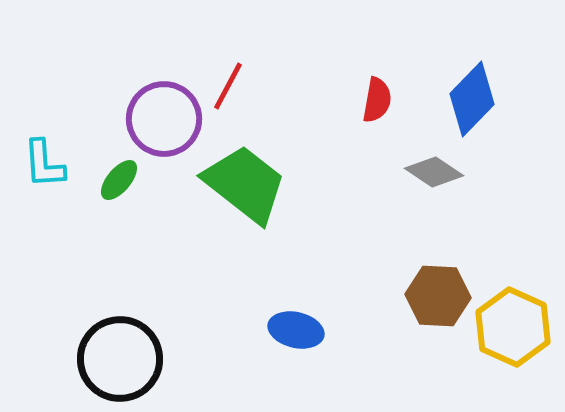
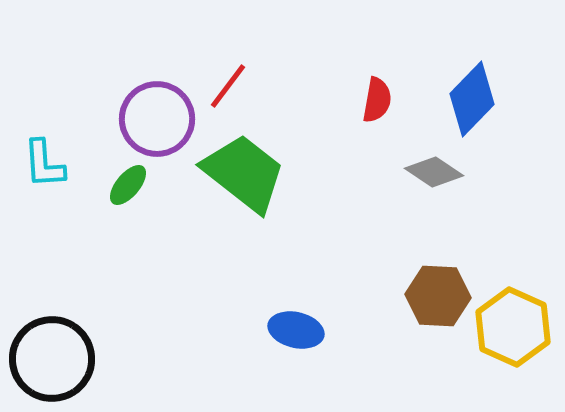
red line: rotated 9 degrees clockwise
purple circle: moved 7 px left
green ellipse: moved 9 px right, 5 px down
green trapezoid: moved 1 px left, 11 px up
black circle: moved 68 px left
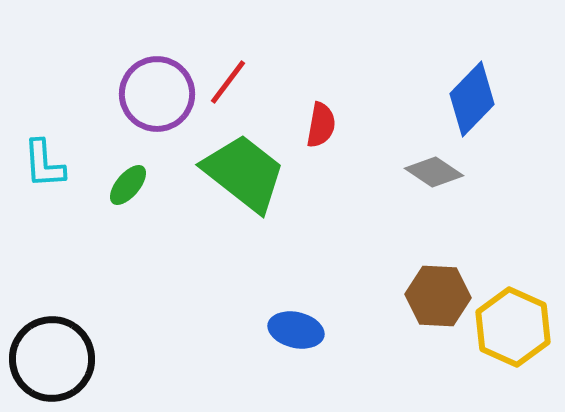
red line: moved 4 px up
red semicircle: moved 56 px left, 25 px down
purple circle: moved 25 px up
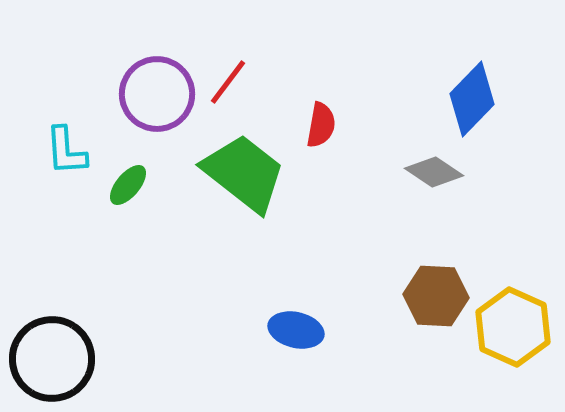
cyan L-shape: moved 22 px right, 13 px up
brown hexagon: moved 2 px left
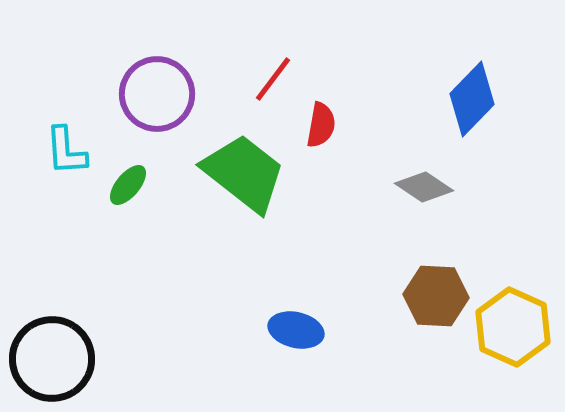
red line: moved 45 px right, 3 px up
gray diamond: moved 10 px left, 15 px down
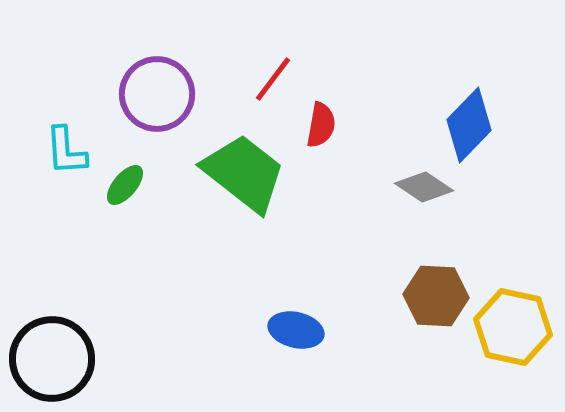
blue diamond: moved 3 px left, 26 px down
green ellipse: moved 3 px left
yellow hexagon: rotated 12 degrees counterclockwise
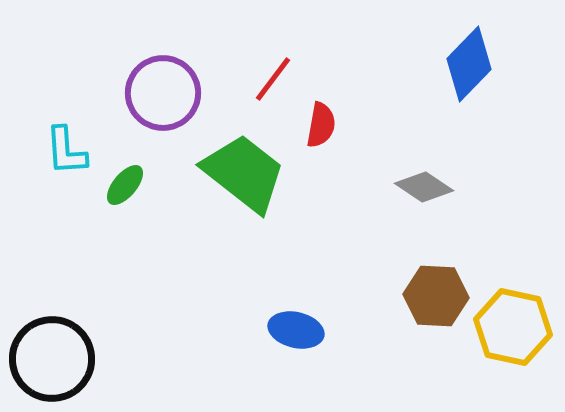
purple circle: moved 6 px right, 1 px up
blue diamond: moved 61 px up
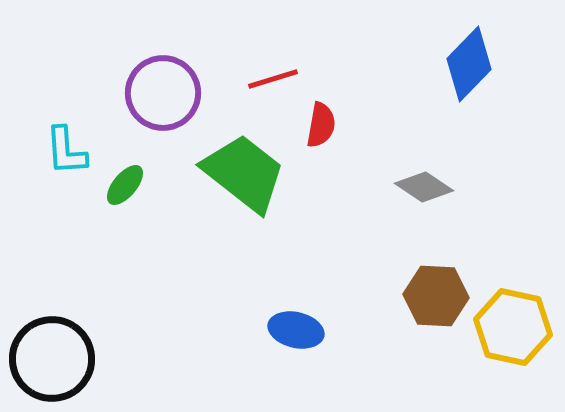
red line: rotated 36 degrees clockwise
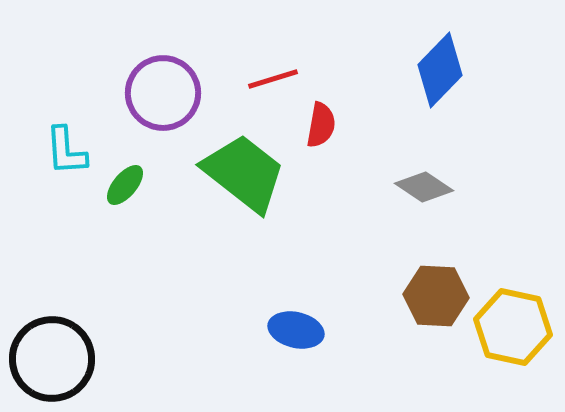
blue diamond: moved 29 px left, 6 px down
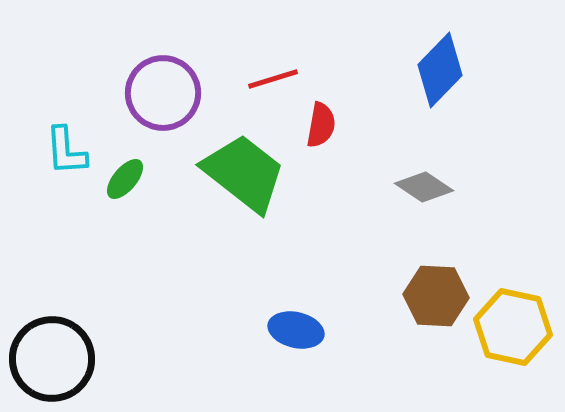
green ellipse: moved 6 px up
